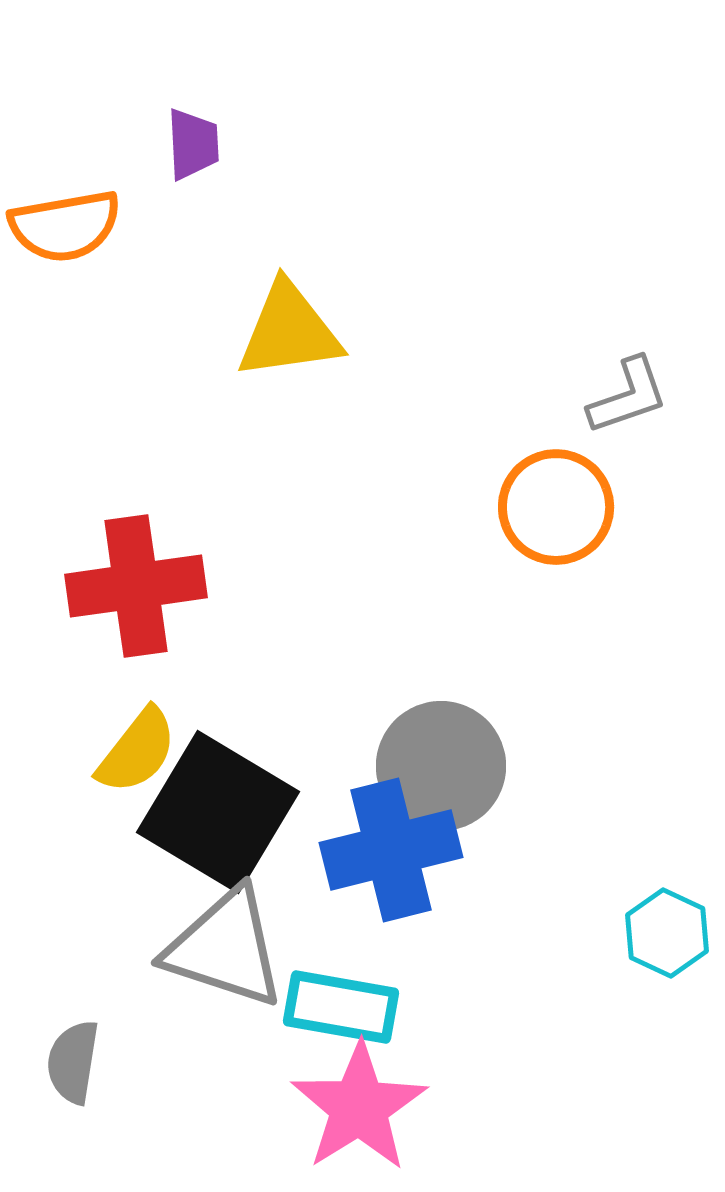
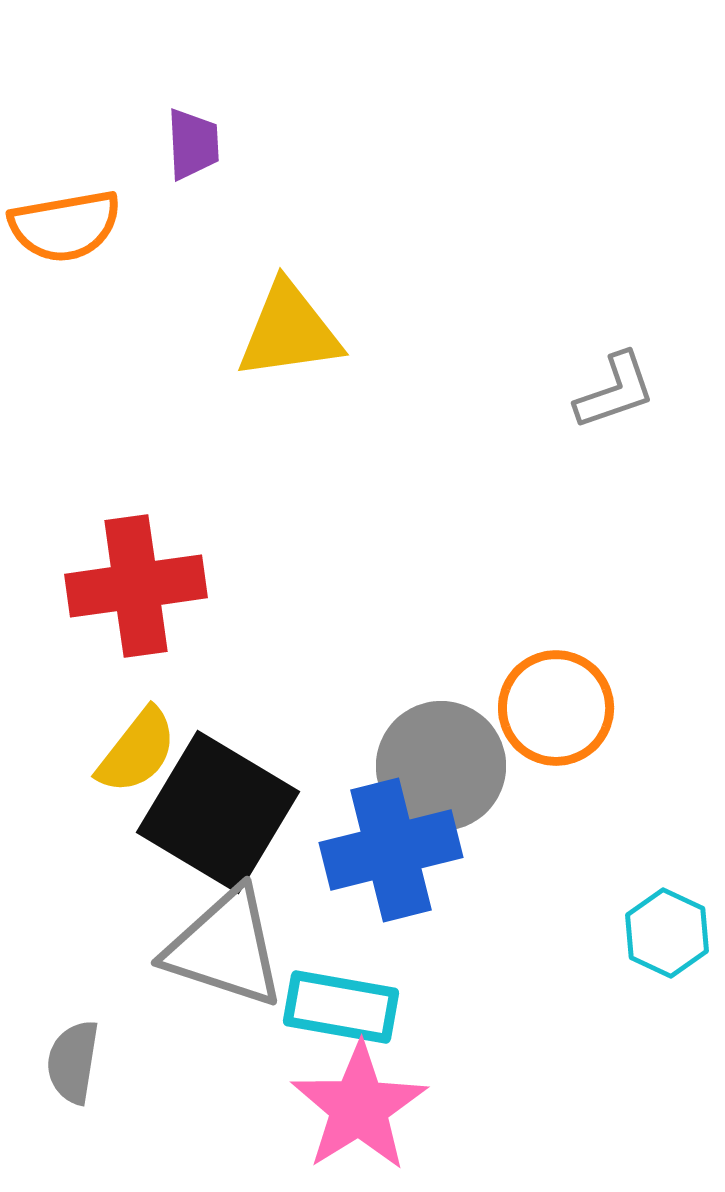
gray L-shape: moved 13 px left, 5 px up
orange circle: moved 201 px down
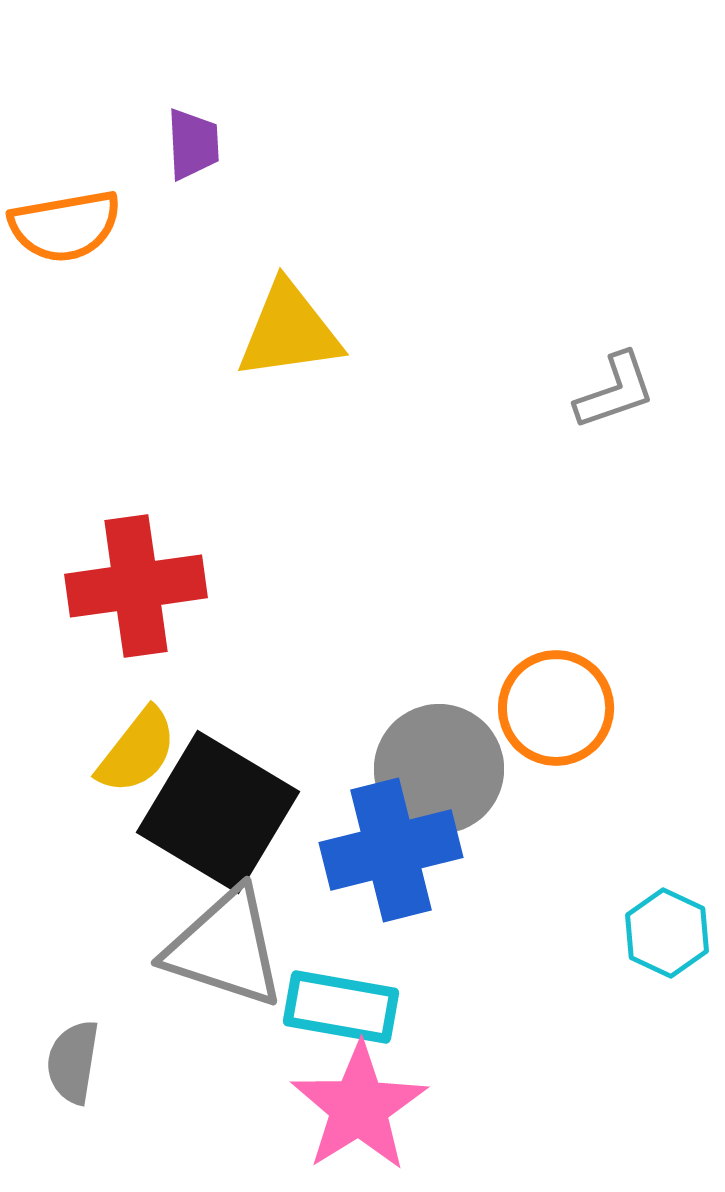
gray circle: moved 2 px left, 3 px down
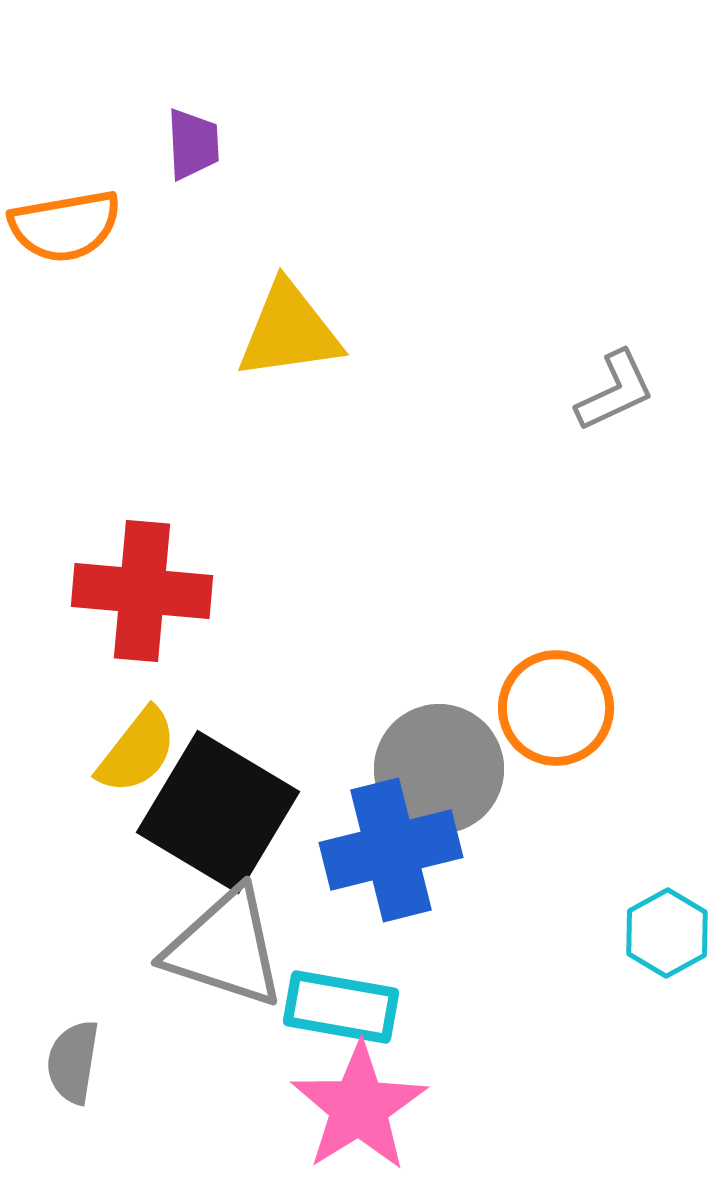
gray L-shape: rotated 6 degrees counterclockwise
red cross: moved 6 px right, 5 px down; rotated 13 degrees clockwise
cyan hexagon: rotated 6 degrees clockwise
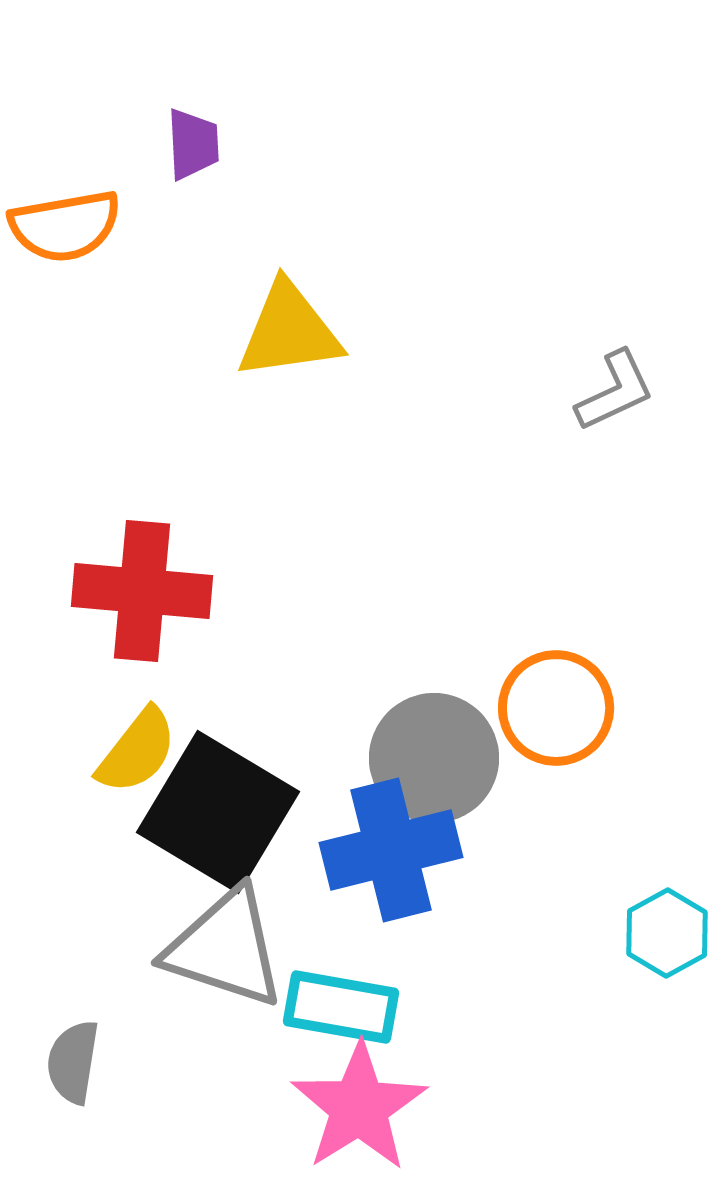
gray circle: moved 5 px left, 11 px up
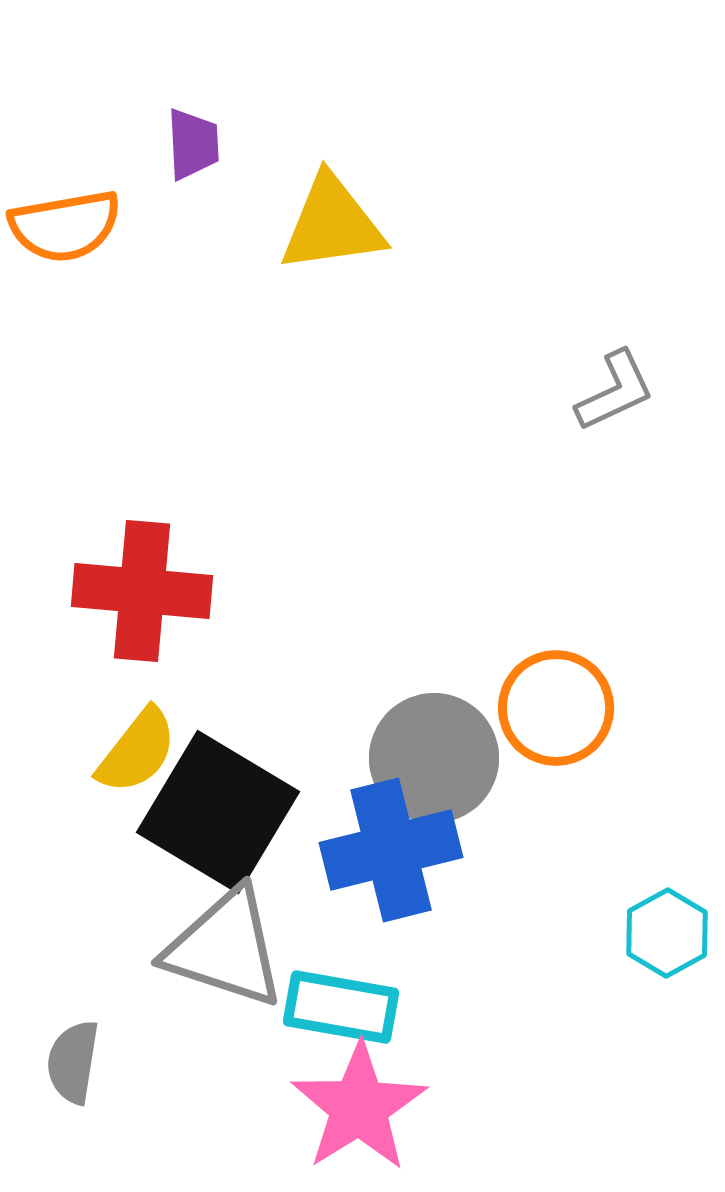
yellow triangle: moved 43 px right, 107 px up
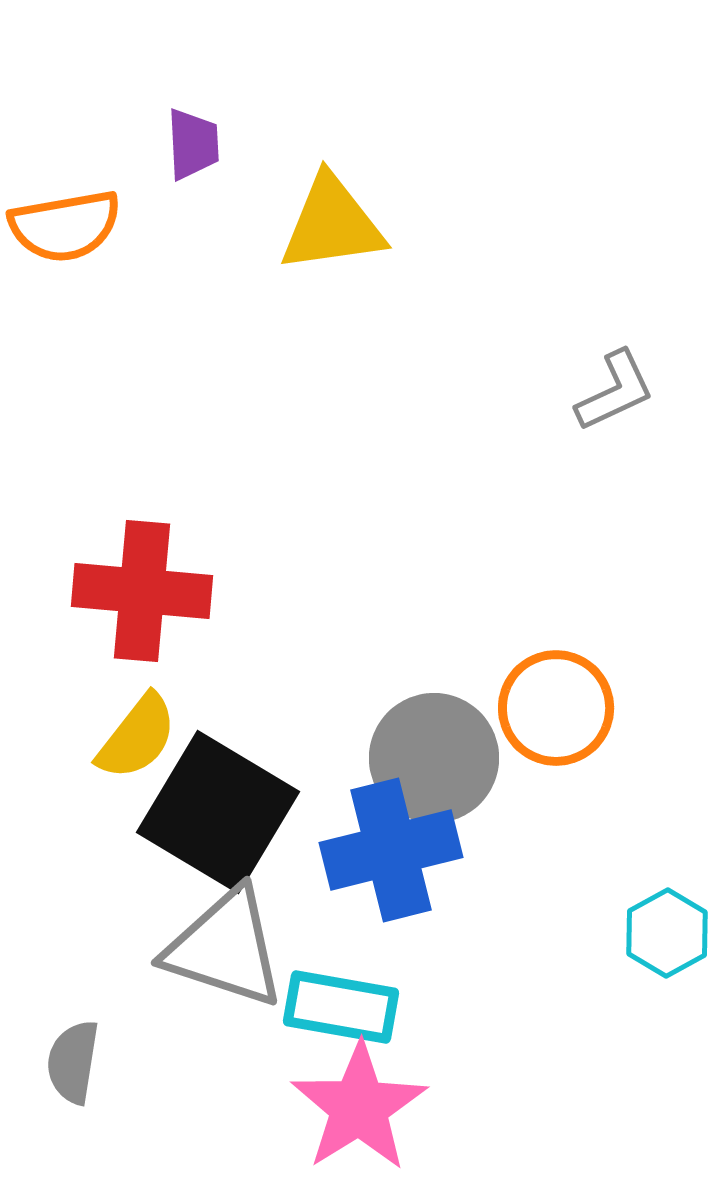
yellow semicircle: moved 14 px up
